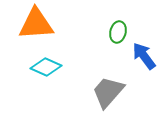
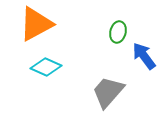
orange triangle: rotated 24 degrees counterclockwise
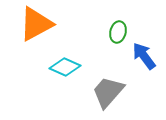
cyan diamond: moved 19 px right
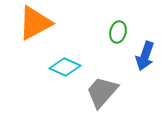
orange triangle: moved 1 px left, 1 px up
blue arrow: moved 1 px right; rotated 124 degrees counterclockwise
gray trapezoid: moved 6 px left
